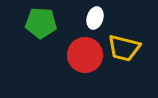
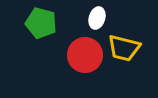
white ellipse: moved 2 px right
green pentagon: rotated 12 degrees clockwise
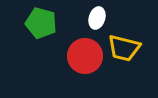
red circle: moved 1 px down
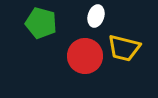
white ellipse: moved 1 px left, 2 px up
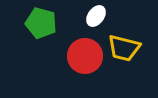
white ellipse: rotated 20 degrees clockwise
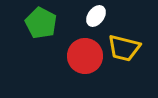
green pentagon: rotated 12 degrees clockwise
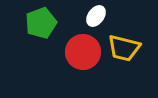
green pentagon: rotated 24 degrees clockwise
red circle: moved 2 px left, 4 px up
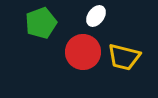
yellow trapezoid: moved 9 px down
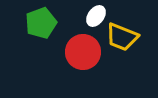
yellow trapezoid: moved 2 px left, 20 px up; rotated 8 degrees clockwise
